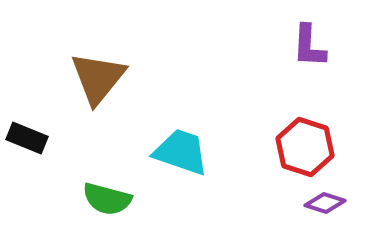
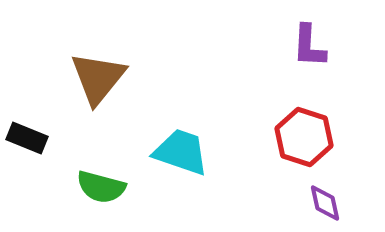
red hexagon: moved 1 px left, 10 px up
green semicircle: moved 6 px left, 12 px up
purple diamond: rotated 60 degrees clockwise
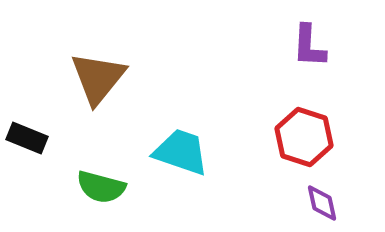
purple diamond: moved 3 px left
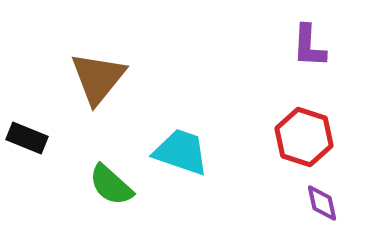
green semicircle: moved 10 px right, 2 px up; rotated 27 degrees clockwise
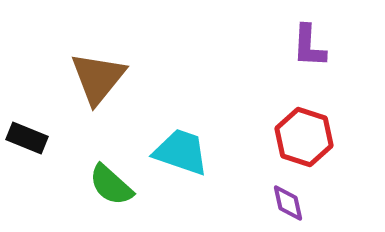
purple diamond: moved 34 px left
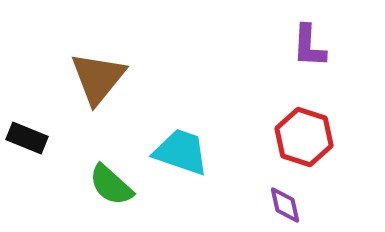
purple diamond: moved 3 px left, 2 px down
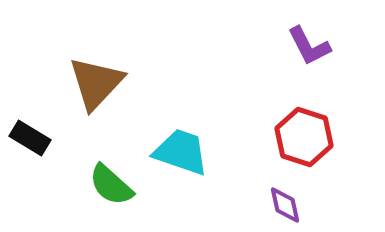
purple L-shape: rotated 30 degrees counterclockwise
brown triangle: moved 2 px left, 5 px down; rotated 4 degrees clockwise
black rectangle: moved 3 px right; rotated 9 degrees clockwise
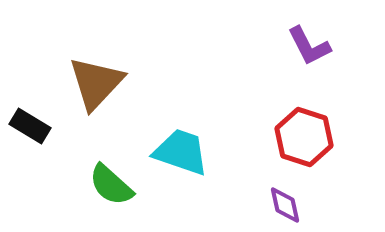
black rectangle: moved 12 px up
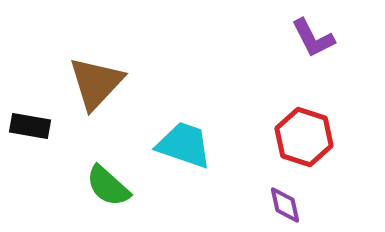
purple L-shape: moved 4 px right, 8 px up
black rectangle: rotated 21 degrees counterclockwise
cyan trapezoid: moved 3 px right, 7 px up
green semicircle: moved 3 px left, 1 px down
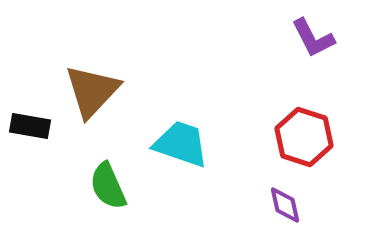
brown triangle: moved 4 px left, 8 px down
cyan trapezoid: moved 3 px left, 1 px up
green semicircle: rotated 24 degrees clockwise
